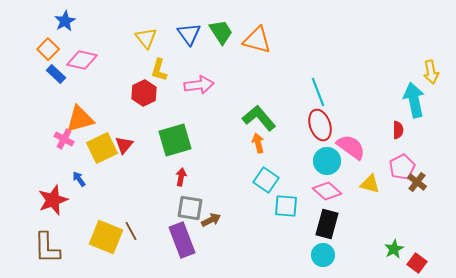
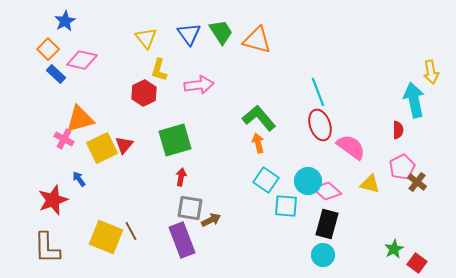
cyan circle at (327, 161): moved 19 px left, 20 px down
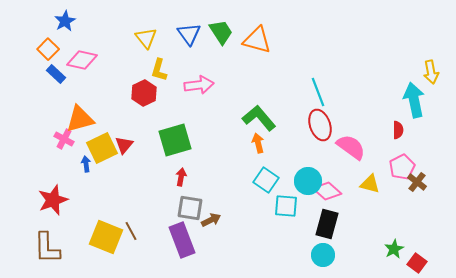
blue arrow at (79, 179): moved 7 px right, 15 px up; rotated 28 degrees clockwise
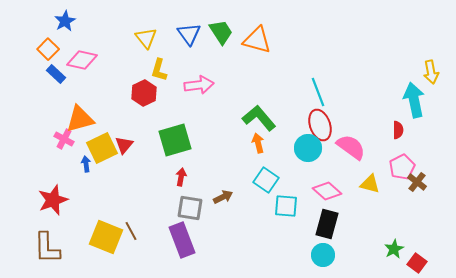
cyan circle at (308, 181): moved 33 px up
brown arrow at (211, 220): moved 12 px right, 23 px up
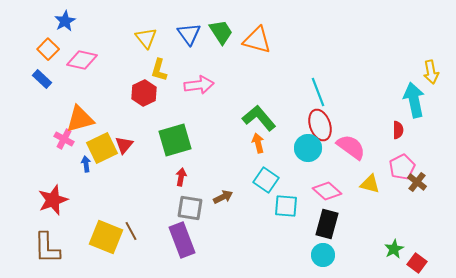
blue rectangle at (56, 74): moved 14 px left, 5 px down
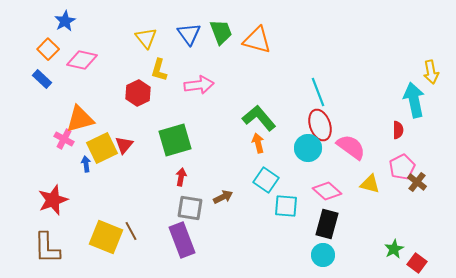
green trapezoid at (221, 32): rotated 12 degrees clockwise
red hexagon at (144, 93): moved 6 px left
